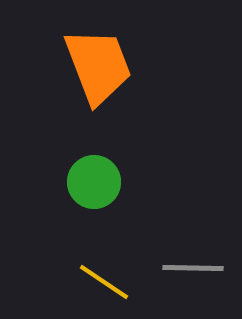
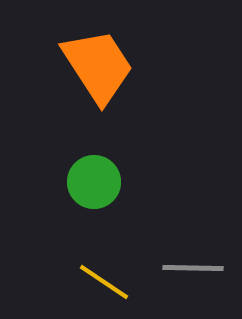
orange trapezoid: rotated 12 degrees counterclockwise
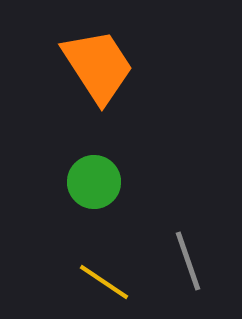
gray line: moved 5 px left, 7 px up; rotated 70 degrees clockwise
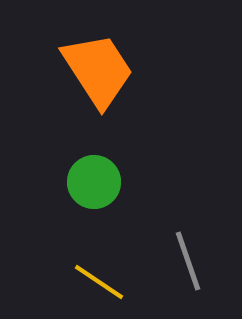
orange trapezoid: moved 4 px down
yellow line: moved 5 px left
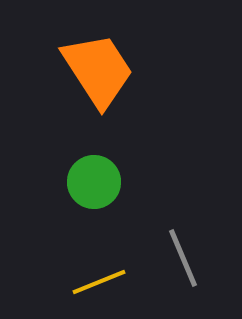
gray line: moved 5 px left, 3 px up; rotated 4 degrees counterclockwise
yellow line: rotated 56 degrees counterclockwise
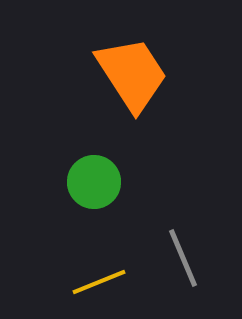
orange trapezoid: moved 34 px right, 4 px down
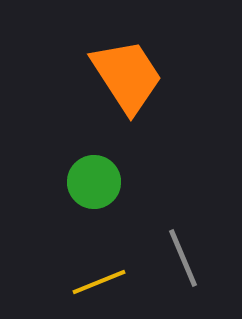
orange trapezoid: moved 5 px left, 2 px down
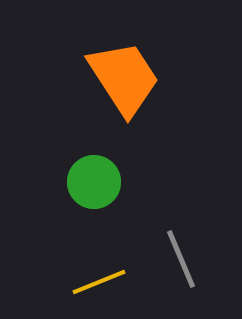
orange trapezoid: moved 3 px left, 2 px down
gray line: moved 2 px left, 1 px down
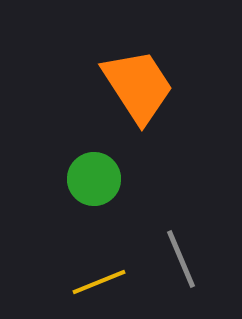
orange trapezoid: moved 14 px right, 8 px down
green circle: moved 3 px up
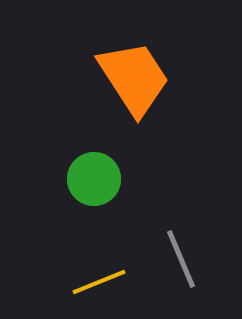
orange trapezoid: moved 4 px left, 8 px up
